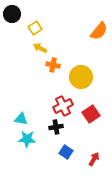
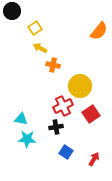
black circle: moved 3 px up
yellow circle: moved 1 px left, 9 px down
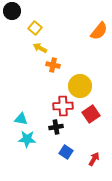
yellow square: rotated 16 degrees counterclockwise
red cross: rotated 24 degrees clockwise
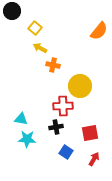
red square: moved 1 px left, 19 px down; rotated 24 degrees clockwise
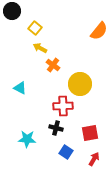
orange cross: rotated 24 degrees clockwise
yellow circle: moved 2 px up
cyan triangle: moved 1 px left, 31 px up; rotated 16 degrees clockwise
black cross: moved 1 px down; rotated 24 degrees clockwise
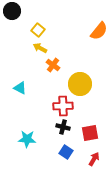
yellow square: moved 3 px right, 2 px down
black cross: moved 7 px right, 1 px up
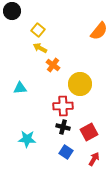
cyan triangle: rotated 32 degrees counterclockwise
red square: moved 1 px left, 1 px up; rotated 18 degrees counterclockwise
